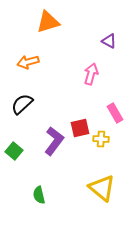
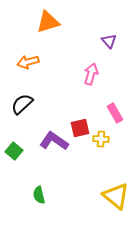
purple triangle: rotated 21 degrees clockwise
purple L-shape: rotated 92 degrees counterclockwise
yellow triangle: moved 14 px right, 8 px down
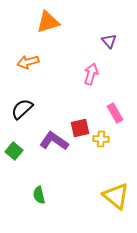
black semicircle: moved 5 px down
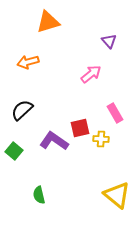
pink arrow: rotated 35 degrees clockwise
black semicircle: moved 1 px down
yellow triangle: moved 1 px right, 1 px up
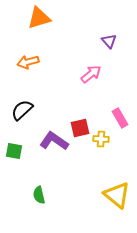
orange triangle: moved 9 px left, 4 px up
pink rectangle: moved 5 px right, 5 px down
green square: rotated 30 degrees counterclockwise
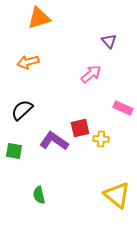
pink rectangle: moved 3 px right, 10 px up; rotated 36 degrees counterclockwise
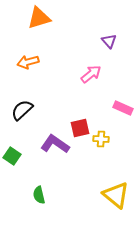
purple L-shape: moved 1 px right, 3 px down
green square: moved 2 px left, 5 px down; rotated 24 degrees clockwise
yellow triangle: moved 1 px left
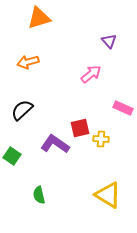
yellow triangle: moved 8 px left; rotated 8 degrees counterclockwise
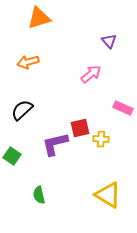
purple L-shape: rotated 48 degrees counterclockwise
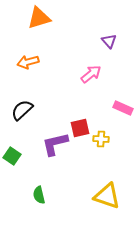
yellow triangle: moved 1 px left, 1 px down; rotated 12 degrees counterclockwise
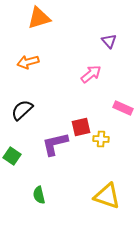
red square: moved 1 px right, 1 px up
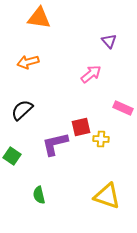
orange triangle: rotated 25 degrees clockwise
